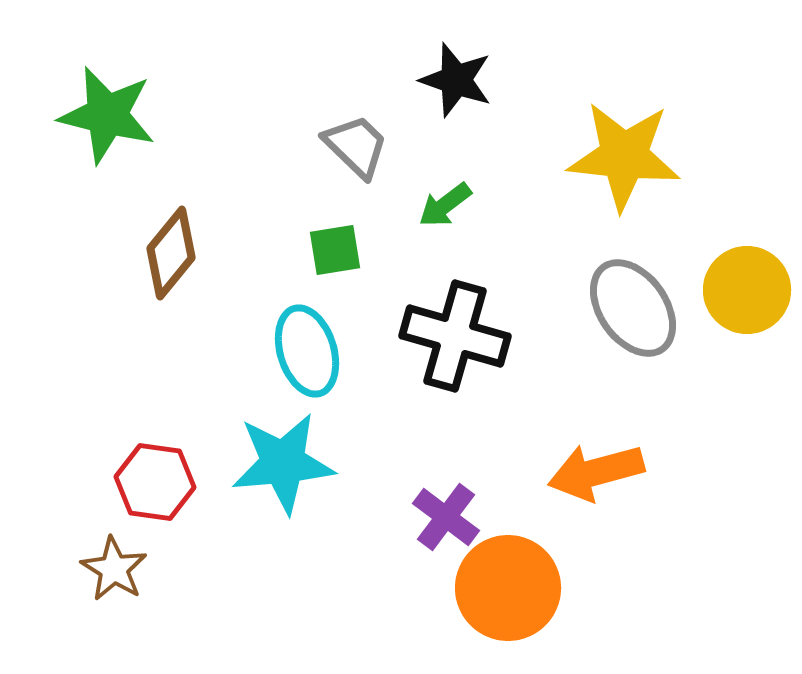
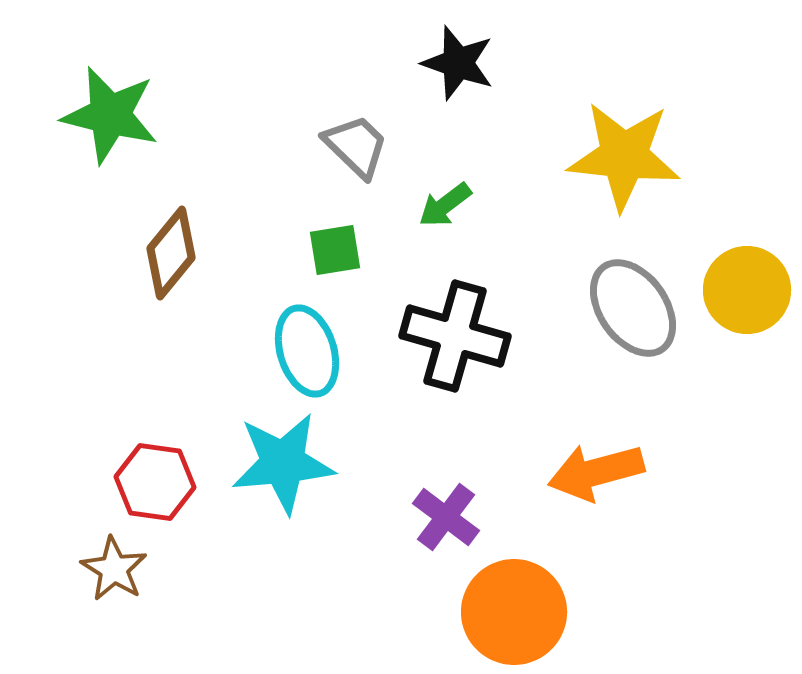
black star: moved 2 px right, 17 px up
green star: moved 3 px right
orange circle: moved 6 px right, 24 px down
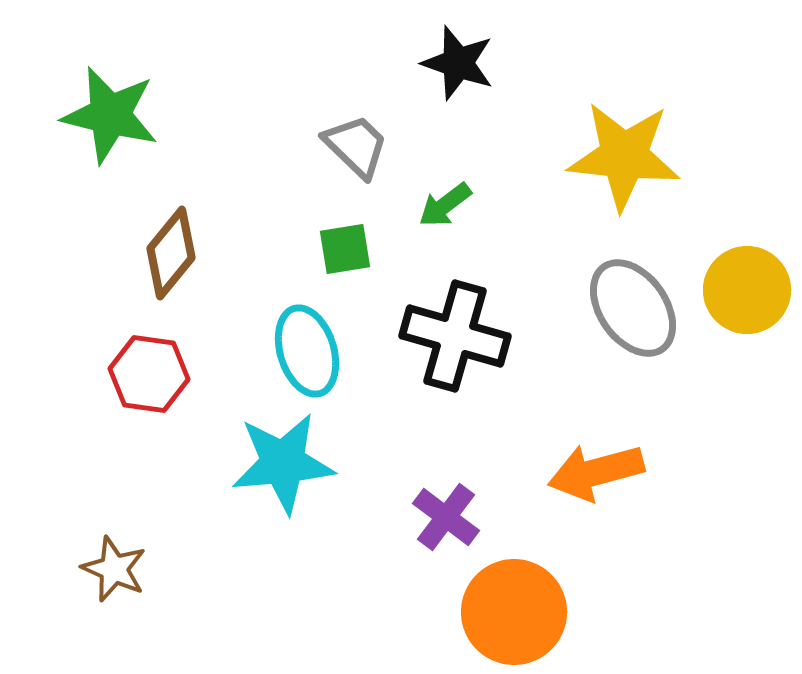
green square: moved 10 px right, 1 px up
red hexagon: moved 6 px left, 108 px up
brown star: rotated 8 degrees counterclockwise
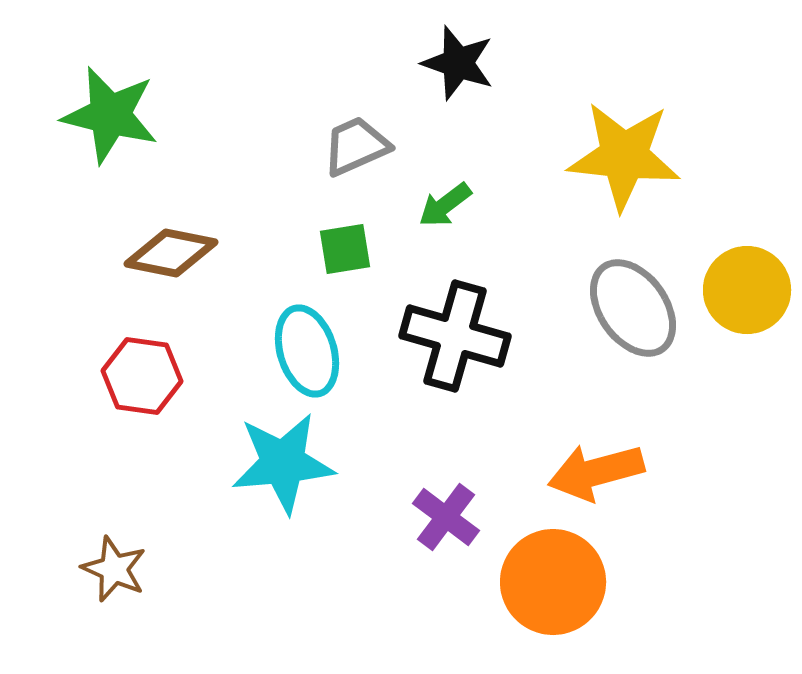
gray trapezoid: rotated 68 degrees counterclockwise
brown diamond: rotated 62 degrees clockwise
red hexagon: moved 7 px left, 2 px down
orange circle: moved 39 px right, 30 px up
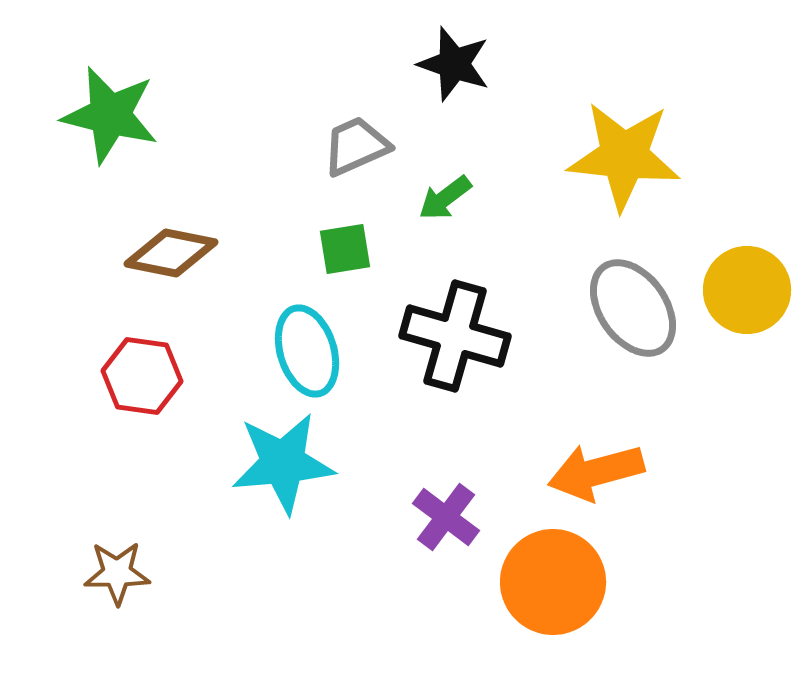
black star: moved 4 px left, 1 px down
green arrow: moved 7 px up
brown star: moved 3 px right, 4 px down; rotated 24 degrees counterclockwise
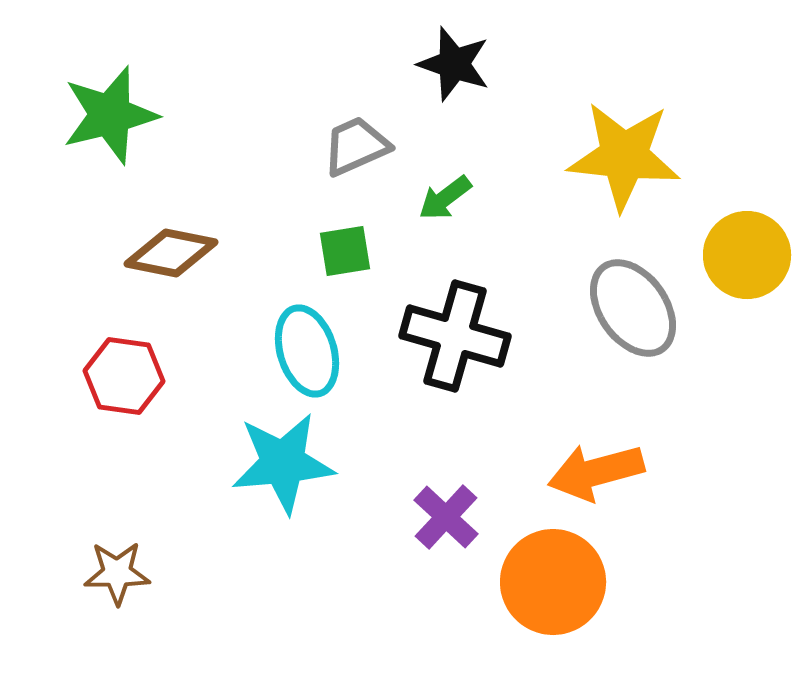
green star: rotated 28 degrees counterclockwise
green square: moved 2 px down
yellow circle: moved 35 px up
red hexagon: moved 18 px left
purple cross: rotated 6 degrees clockwise
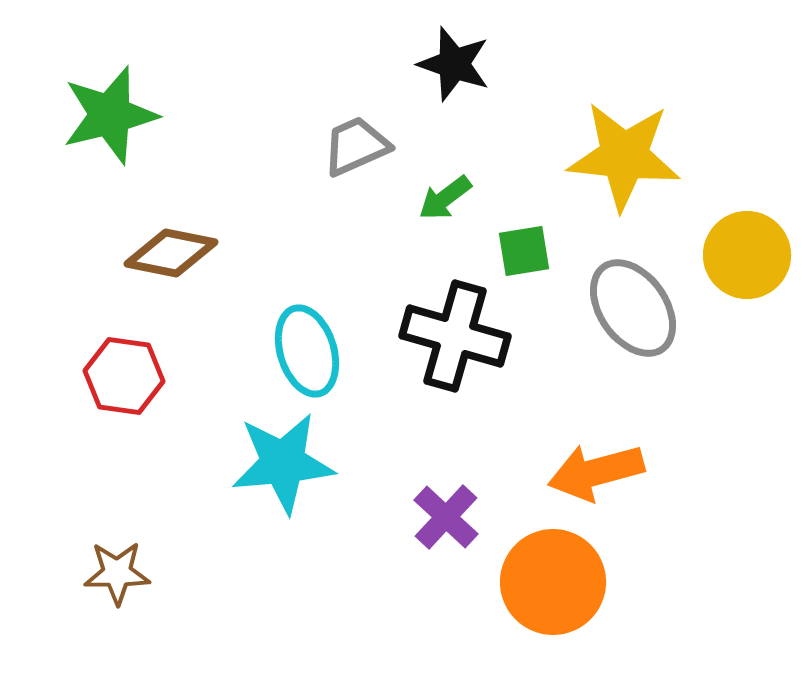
green square: moved 179 px right
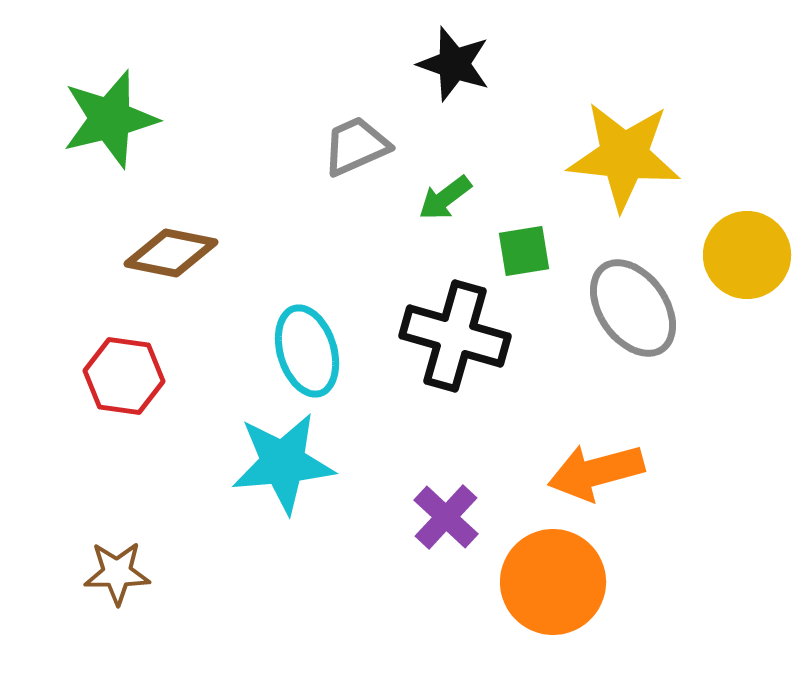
green star: moved 4 px down
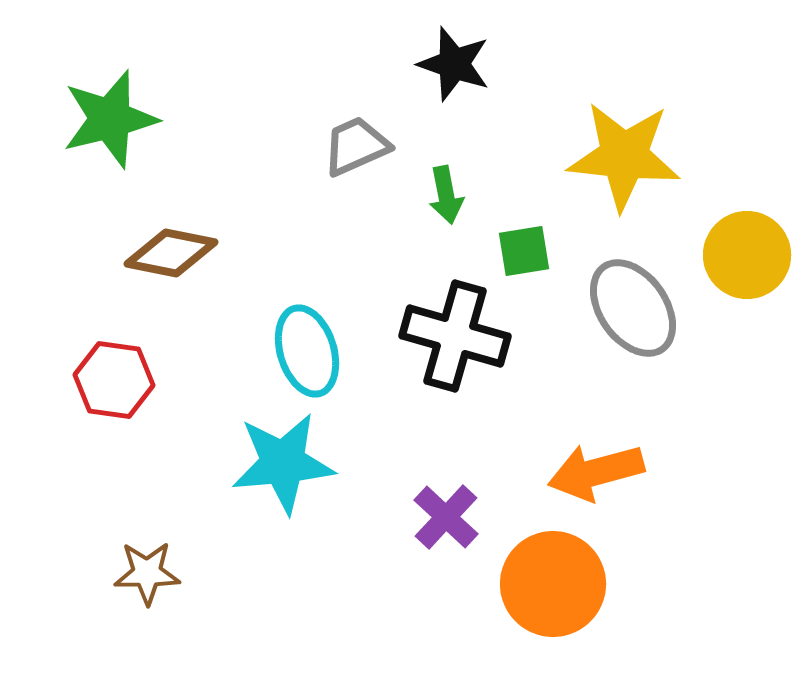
green arrow: moved 1 px right, 3 px up; rotated 64 degrees counterclockwise
red hexagon: moved 10 px left, 4 px down
brown star: moved 30 px right
orange circle: moved 2 px down
